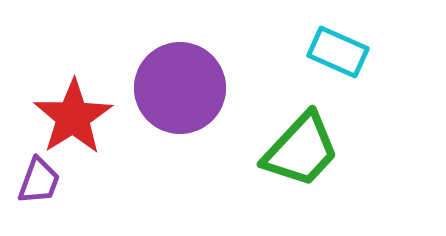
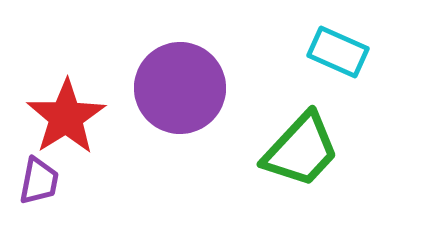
red star: moved 7 px left
purple trapezoid: rotated 9 degrees counterclockwise
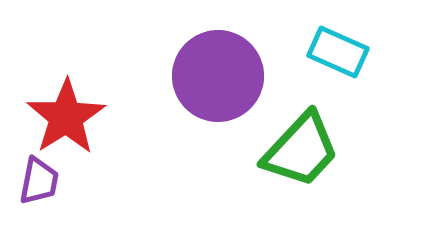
purple circle: moved 38 px right, 12 px up
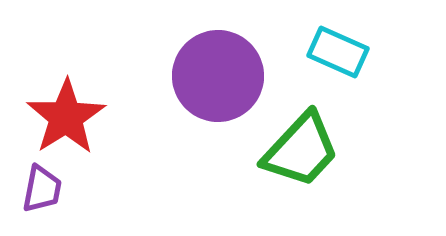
purple trapezoid: moved 3 px right, 8 px down
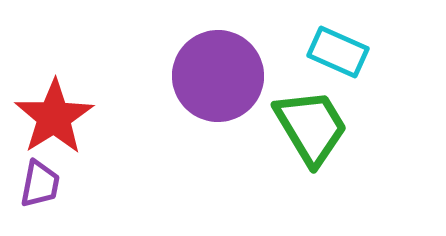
red star: moved 12 px left
green trapezoid: moved 10 px right, 23 px up; rotated 74 degrees counterclockwise
purple trapezoid: moved 2 px left, 5 px up
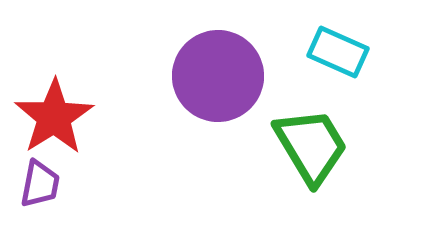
green trapezoid: moved 19 px down
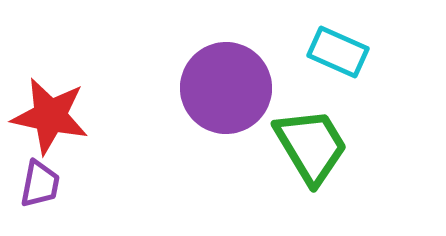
purple circle: moved 8 px right, 12 px down
red star: moved 4 px left, 1 px up; rotated 28 degrees counterclockwise
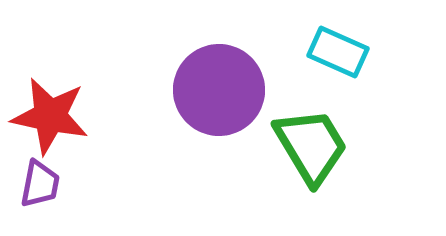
purple circle: moved 7 px left, 2 px down
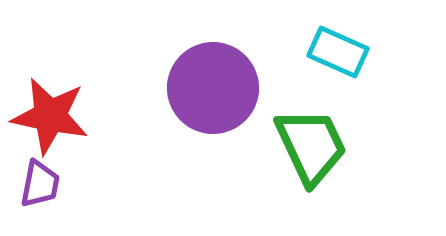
purple circle: moved 6 px left, 2 px up
green trapezoid: rotated 6 degrees clockwise
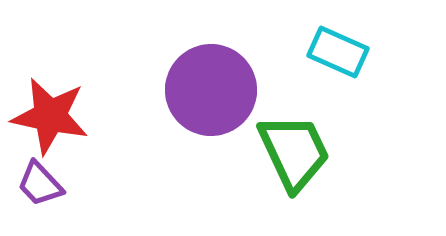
purple circle: moved 2 px left, 2 px down
green trapezoid: moved 17 px left, 6 px down
purple trapezoid: rotated 126 degrees clockwise
